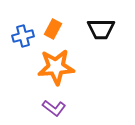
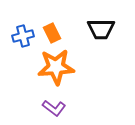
orange rectangle: moved 1 px left, 4 px down; rotated 54 degrees counterclockwise
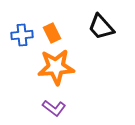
black trapezoid: moved 2 px up; rotated 48 degrees clockwise
blue cross: moved 1 px left, 1 px up; rotated 10 degrees clockwise
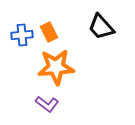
orange rectangle: moved 3 px left, 1 px up
purple L-shape: moved 7 px left, 4 px up
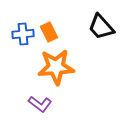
blue cross: moved 1 px right, 1 px up
purple L-shape: moved 7 px left
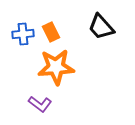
orange rectangle: moved 2 px right
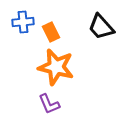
blue cross: moved 12 px up
orange star: rotated 18 degrees clockwise
purple L-shape: moved 9 px right; rotated 30 degrees clockwise
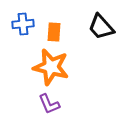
blue cross: moved 2 px down
orange rectangle: moved 3 px right; rotated 30 degrees clockwise
orange star: moved 5 px left
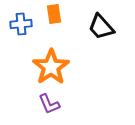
blue cross: moved 2 px left
orange rectangle: moved 18 px up; rotated 12 degrees counterclockwise
orange star: rotated 24 degrees clockwise
